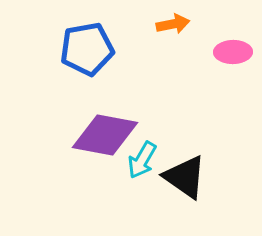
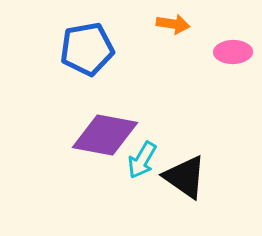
orange arrow: rotated 20 degrees clockwise
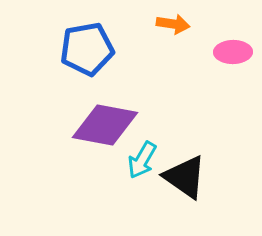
purple diamond: moved 10 px up
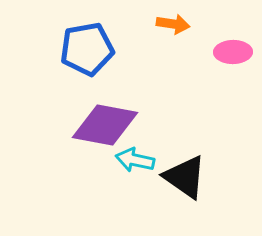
cyan arrow: moved 7 px left; rotated 72 degrees clockwise
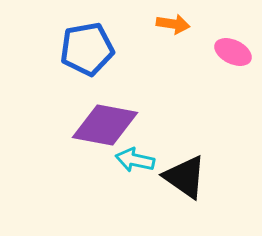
pink ellipse: rotated 27 degrees clockwise
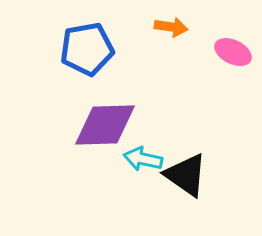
orange arrow: moved 2 px left, 3 px down
purple diamond: rotated 12 degrees counterclockwise
cyan arrow: moved 8 px right, 1 px up
black triangle: moved 1 px right, 2 px up
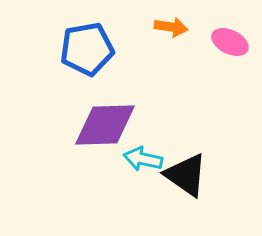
pink ellipse: moved 3 px left, 10 px up
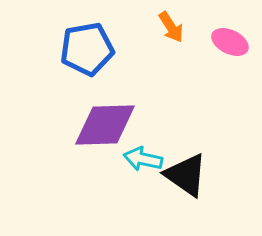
orange arrow: rotated 48 degrees clockwise
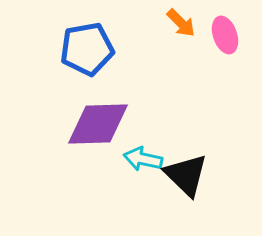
orange arrow: moved 10 px right, 4 px up; rotated 12 degrees counterclockwise
pink ellipse: moved 5 px left, 7 px up; rotated 45 degrees clockwise
purple diamond: moved 7 px left, 1 px up
black triangle: rotated 9 degrees clockwise
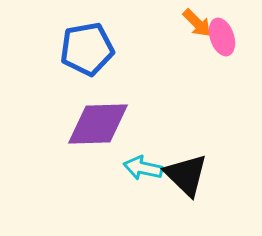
orange arrow: moved 16 px right
pink ellipse: moved 3 px left, 2 px down
cyan arrow: moved 9 px down
